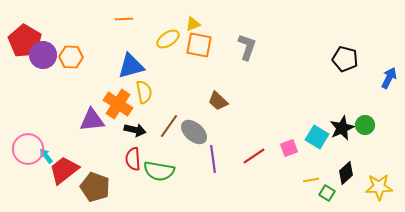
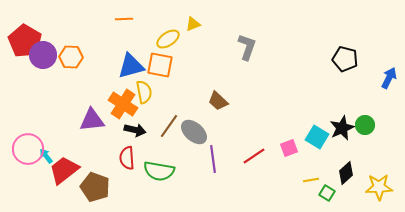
orange square: moved 39 px left, 20 px down
orange cross: moved 5 px right
red semicircle: moved 6 px left, 1 px up
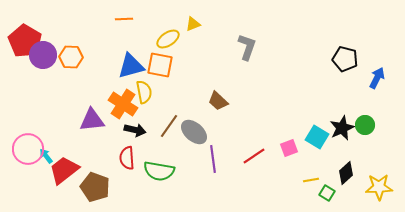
blue arrow: moved 12 px left
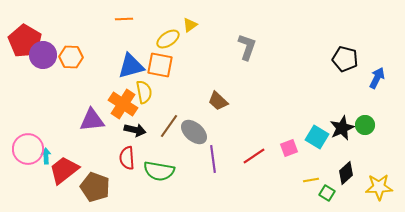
yellow triangle: moved 3 px left, 1 px down; rotated 14 degrees counterclockwise
cyan arrow: rotated 35 degrees clockwise
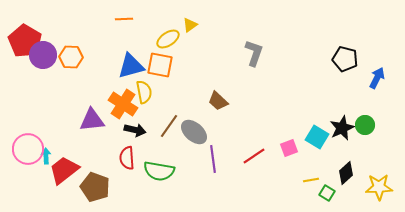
gray L-shape: moved 7 px right, 6 px down
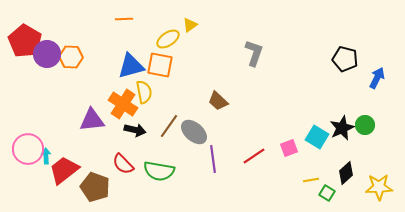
purple circle: moved 4 px right, 1 px up
red semicircle: moved 4 px left, 6 px down; rotated 40 degrees counterclockwise
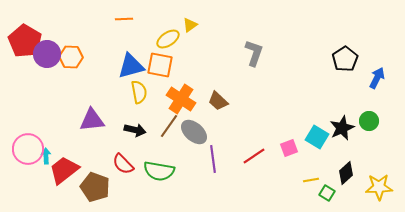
black pentagon: rotated 25 degrees clockwise
yellow semicircle: moved 5 px left
orange cross: moved 58 px right, 5 px up
green circle: moved 4 px right, 4 px up
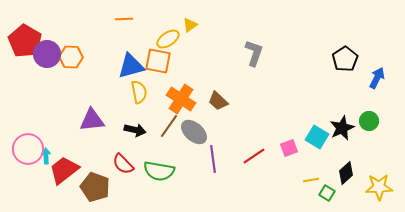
orange square: moved 2 px left, 4 px up
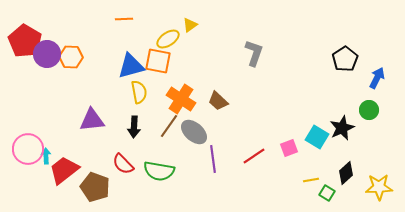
green circle: moved 11 px up
black arrow: moved 1 px left, 3 px up; rotated 80 degrees clockwise
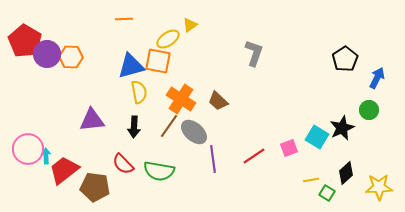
brown pentagon: rotated 12 degrees counterclockwise
